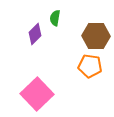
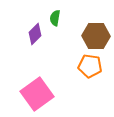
pink square: rotated 8 degrees clockwise
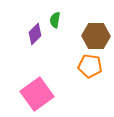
green semicircle: moved 2 px down
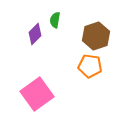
brown hexagon: rotated 20 degrees counterclockwise
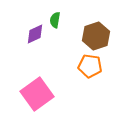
purple diamond: rotated 20 degrees clockwise
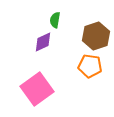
purple diamond: moved 8 px right, 8 px down
pink square: moved 5 px up
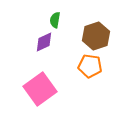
purple diamond: moved 1 px right
pink square: moved 3 px right
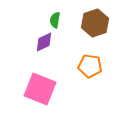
brown hexagon: moved 1 px left, 13 px up
pink square: rotated 32 degrees counterclockwise
